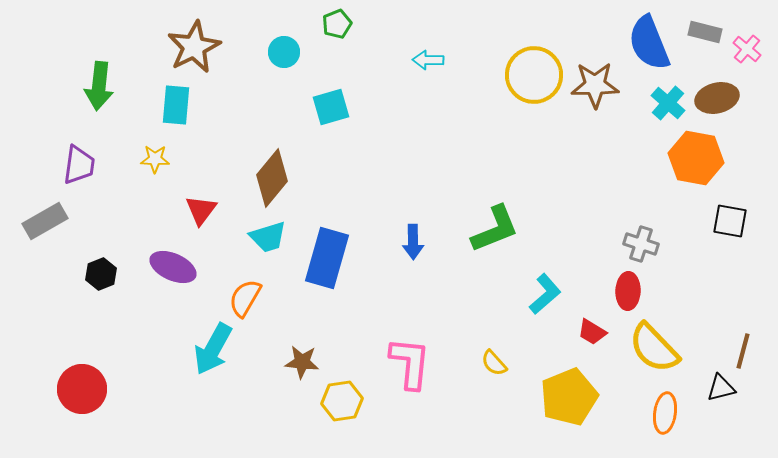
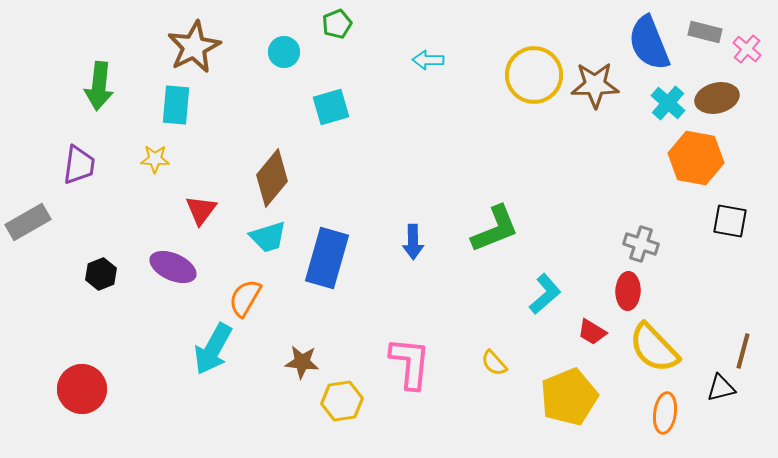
gray rectangle at (45, 221): moved 17 px left, 1 px down
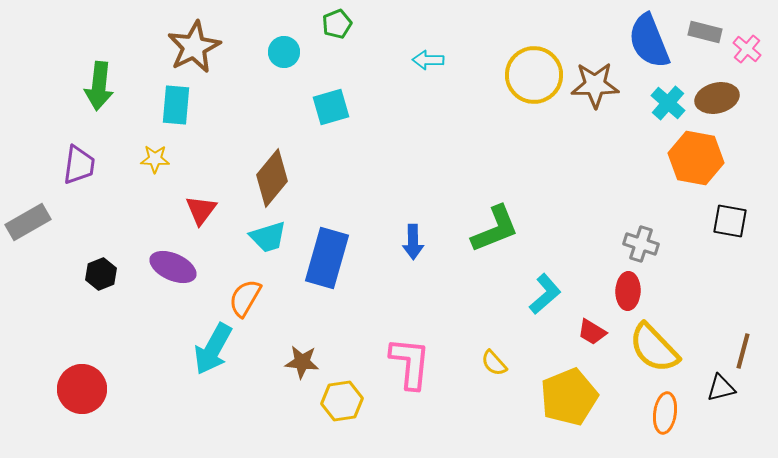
blue semicircle at (649, 43): moved 2 px up
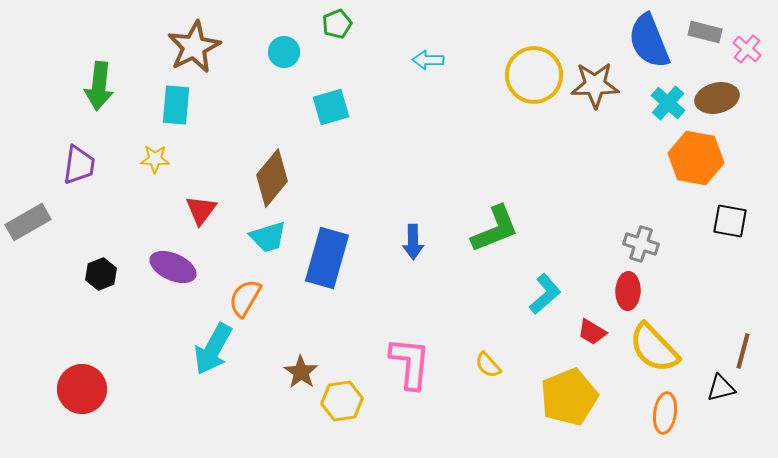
brown star at (302, 362): moved 1 px left, 10 px down; rotated 28 degrees clockwise
yellow semicircle at (494, 363): moved 6 px left, 2 px down
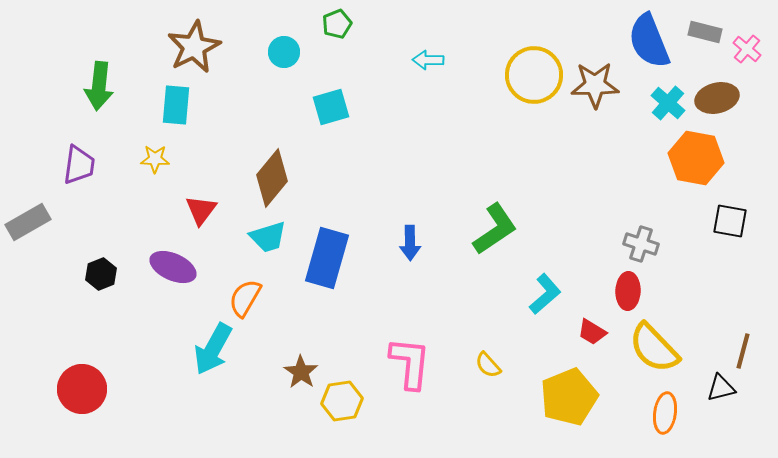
green L-shape at (495, 229): rotated 12 degrees counterclockwise
blue arrow at (413, 242): moved 3 px left, 1 px down
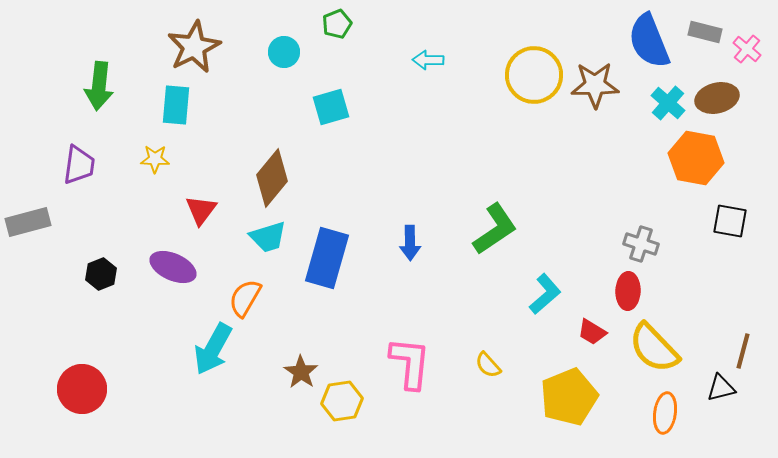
gray rectangle at (28, 222): rotated 15 degrees clockwise
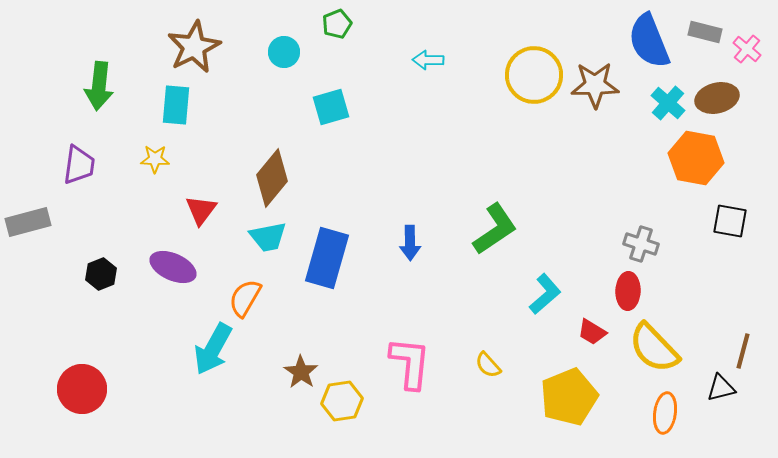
cyan trapezoid at (268, 237): rotated 6 degrees clockwise
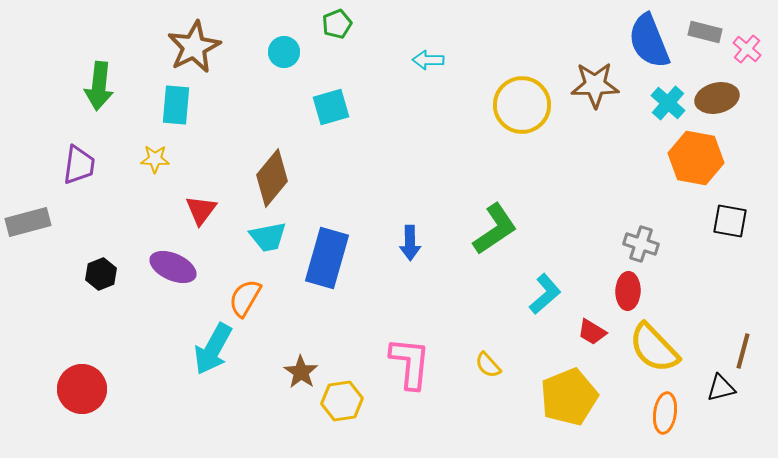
yellow circle at (534, 75): moved 12 px left, 30 px down
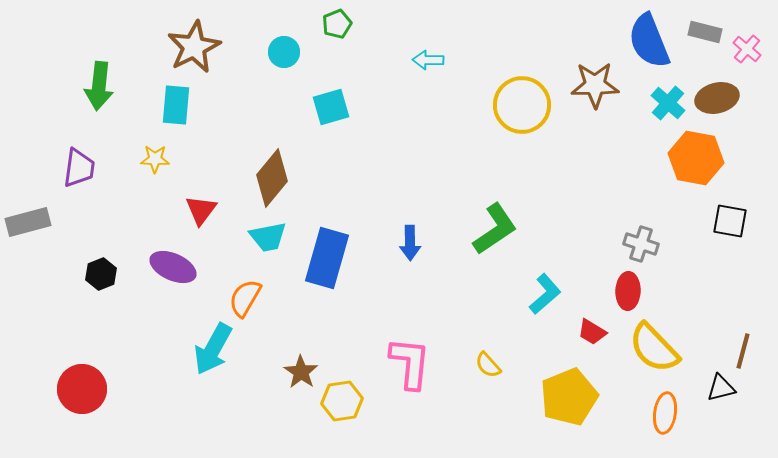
purple trapezoid at (79, 165): moved 3 px down
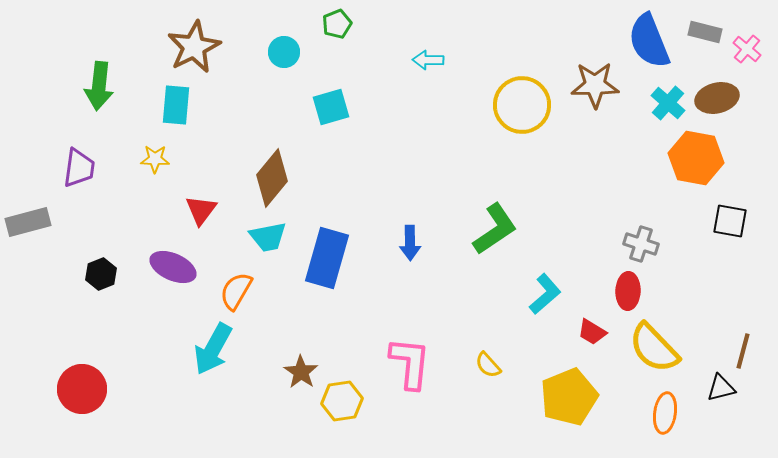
orange semicircle at (245, 298): moved 9 px left, 7 px up
